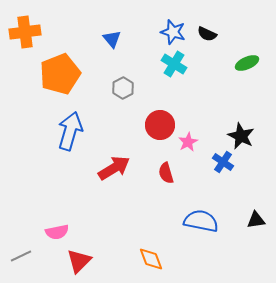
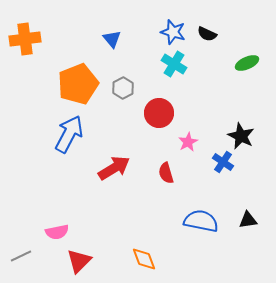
orange cross: moved 7 px down
orange pentagon: moved 18 px right, 10 px down
red circle: moved 1 px left, 12 px up
blue arrow: moved 1 px left, 3 px down; rotated 12 degrees clockwise
black triangle: moved 8 px left
orange diamond: moved 7 px left
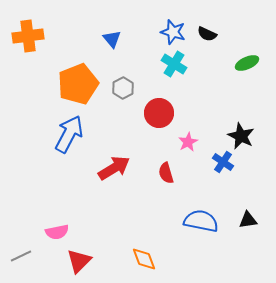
orange cross: moved 3 px right, 3 px up
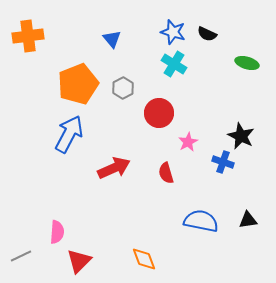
green ellipse: rotated 40 degrees clockwise
blue cross: rotated 15 degrees counterclockwise
red arrow: rotated 8 degrees clockwise
pink semicircle: rotated 75 degrees counterclockwise
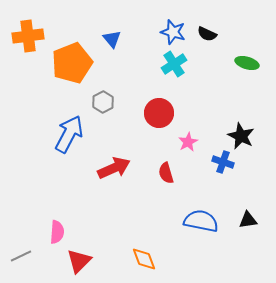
cyan cross: rotated 25 degrees clockwise
orange pentagon: moved 6 px left, 21 px up
gray hexagon: moved 20 px left, 14 px down
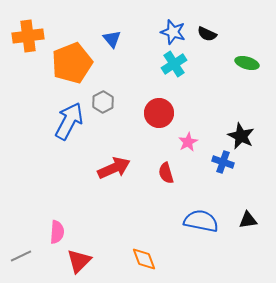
blue arrow: moved 13 px up
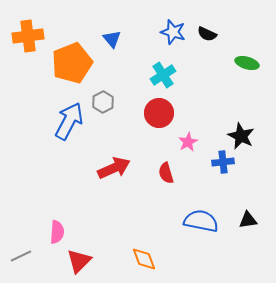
cyan cross: moved 11 px left, 11 px down
blue cross: rotated 25 degrees counterclockwise
